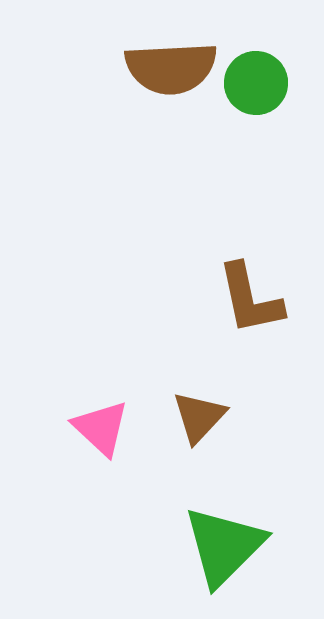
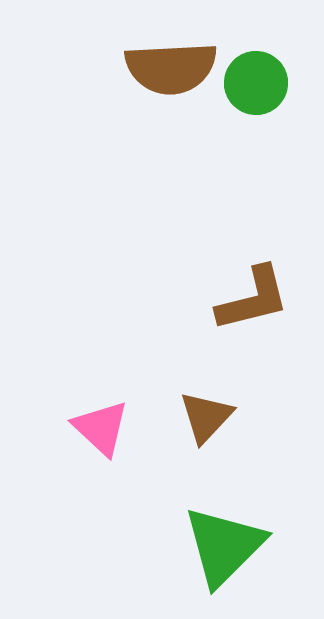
brown L-shape: moved 3 px right; rotated 92 degrees counterclockwise
brown triangle: moved 7 px right
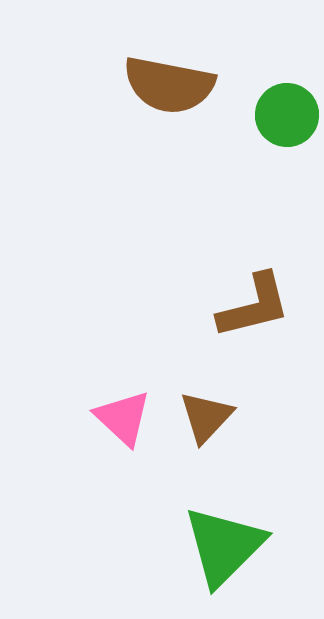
brown semicircle: moved 2 px left, 17 px down; rotated 14 degrees clockwise
green circle: moved 31 px right, 32 px down
brown L-shape: moved 1 px right, 7 px down
pink triangle: moved 22 px right, 10 px up
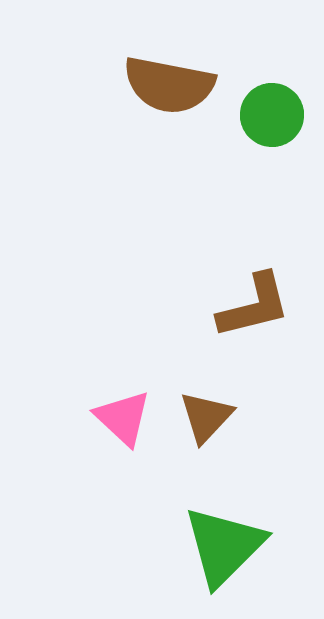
green circle: moved 15 px left
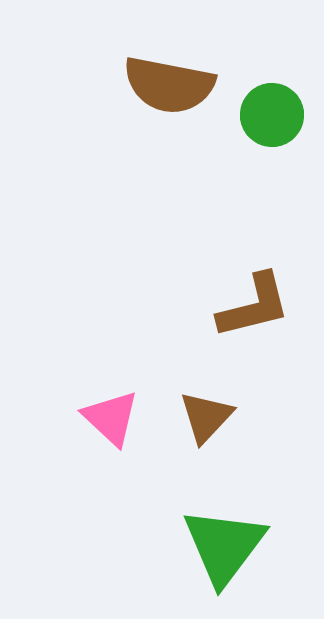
pink triangle: moved 12 px left
green triangle: rotated 8 degrees counterclockwise
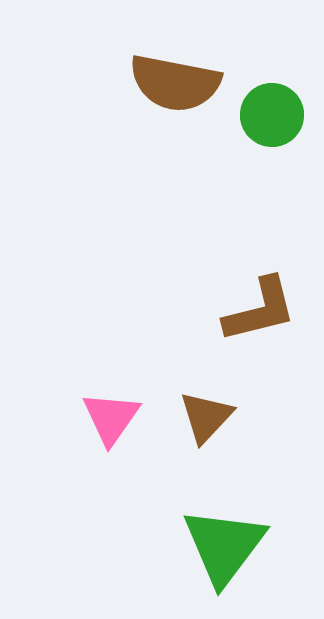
brown semicircle: moved 6 px right, 2 px up
brown L-shape: moved 6 px right, 4 px down
pink triangle: rotated 22 degrees clockwise
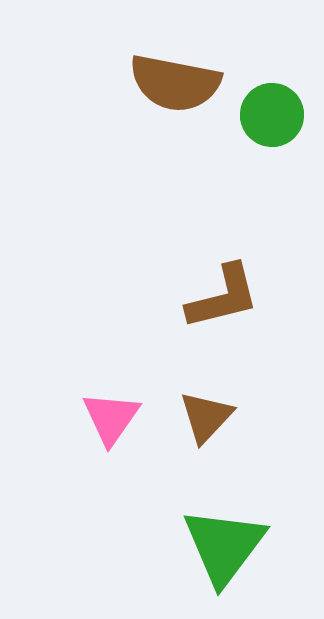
brown L-shape: moved 37 px left, 13 px up
